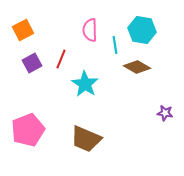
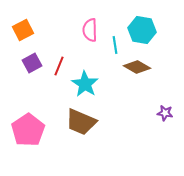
red line: moved 2 px left, 7 px down
pink pentagon: rotated 12 degrees counterclockwise
brown trapezoid: moved 5 px left, 17 px up
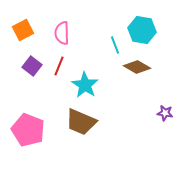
pink semicircle: moved 28 px left, 3 px down
cyan line: rotated 12 degrees counterclockwise
purple square: moved 3 px down; rotated 24 degrees counterclockwise
cyan star: moved 1 px down
pink pentagon: rotated 16 degrees counterclockwise
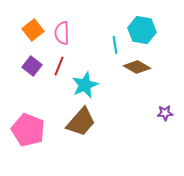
orange square: moved 10 px right; rotated 10 degrees counterclockwise
cyan line: rotated 12 degrees clockwise
cyan star: rotated 16 degrees clockwise
purple star: rotated 14 degrees counterclockwise
brown trapezoid: rotated 72 degrees counterclockwise
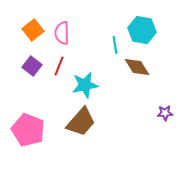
brown diamond: rotated 28 degrees clockwise
cyan star: rotated 12 degrees clockwise
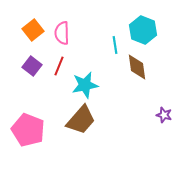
cyan hexagon: moved 1 px right; rotated 12 degrees clockwise
brown diamond: rotated 24 degrees clockwise
purple star: moved 1 px left, 2 px down; rotated 21 degrees clockwise
brown trapezoid: moved 2 px up
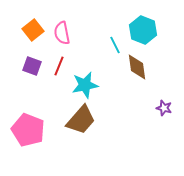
pink semicircle: rotated 10 degrees counterclockwise
cyan line: rotated 18 degrees counterclockwise
purple square: rotated 18 degrees counterclockwise
purple star: moved 7 px up
